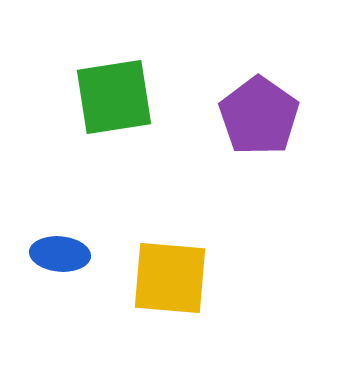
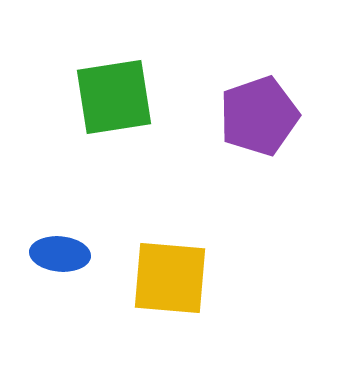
purple pentagon: rotated 18 degrees clockwise
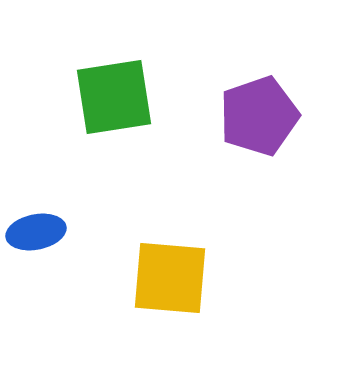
blue ellipse: moved 24 px left, 22 px up; rotated 16 degrees counterclockwise
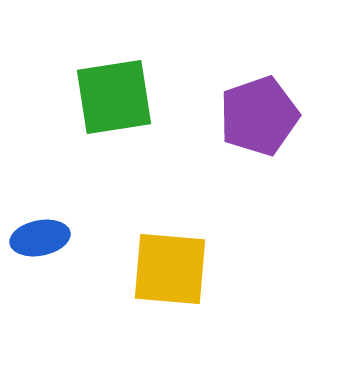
blue ellipse: moved 4 px right, 6 px down
yellow square: moved 9 px up
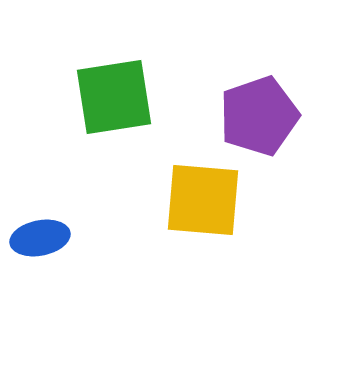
yellow square: moved 33 px right, 69 px up
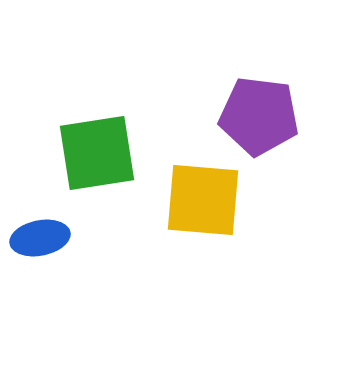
green square: moved 17 px left, 56 px down
purple pentagon: rotated 26 degrees clockwise
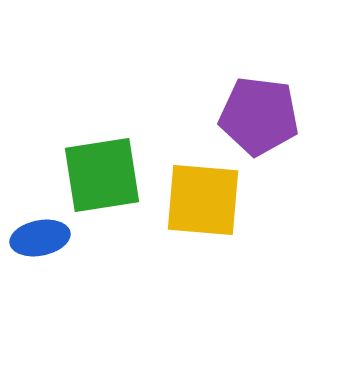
green square: moved 5 px right, 22 px down
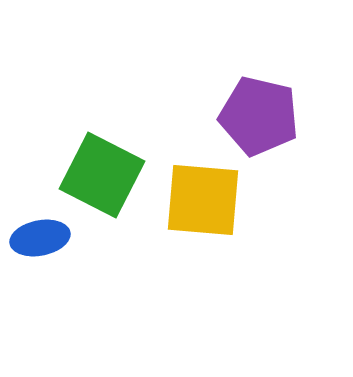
purple pentagon: rotated 6 degrees clockwise
green square: rotated 36 degrees clockwise
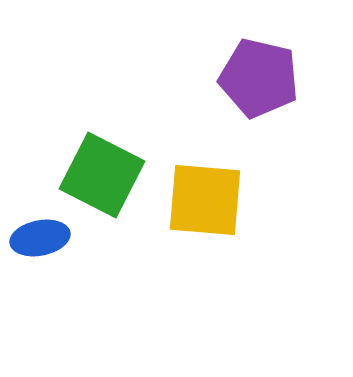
purple pentagon: moved 38 px up
yellow square: moved 2 px right
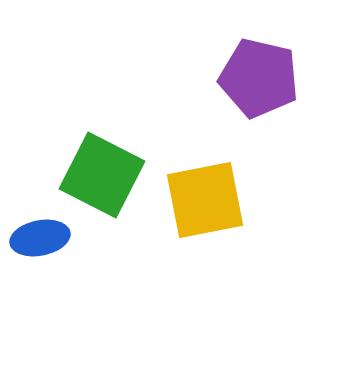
yellow square: rotated 16 degrees counterclockwise
